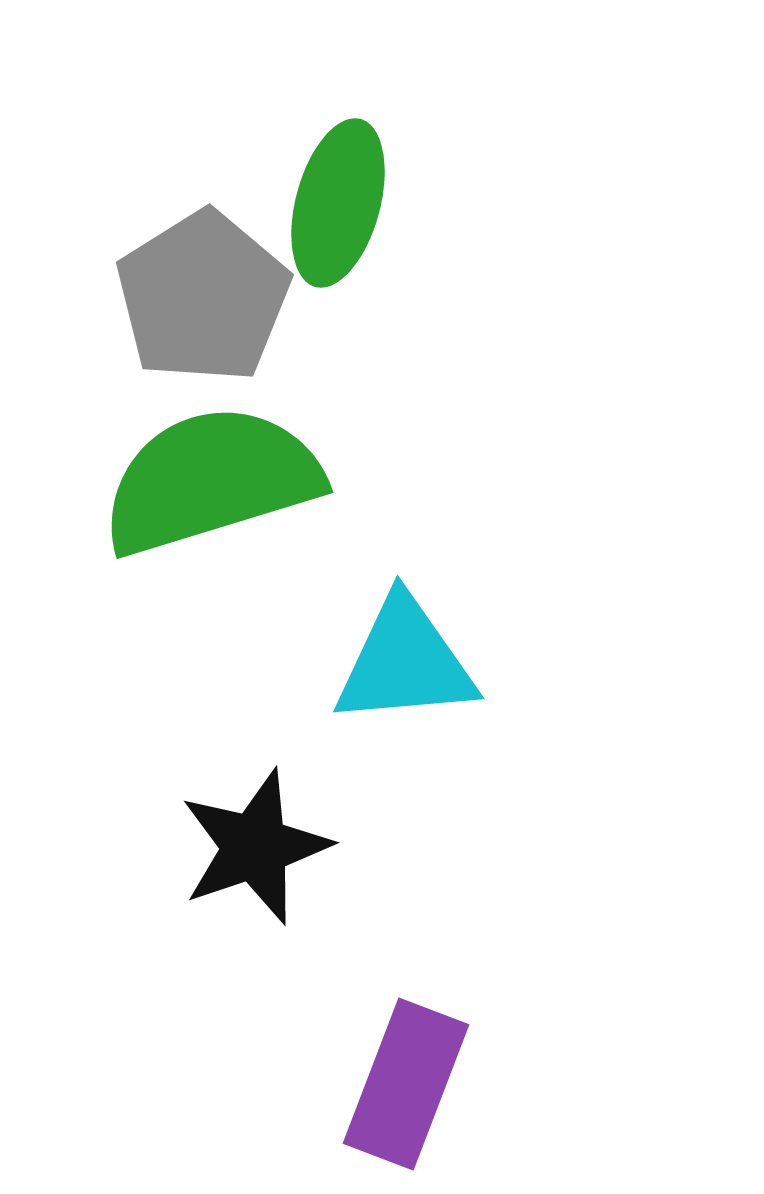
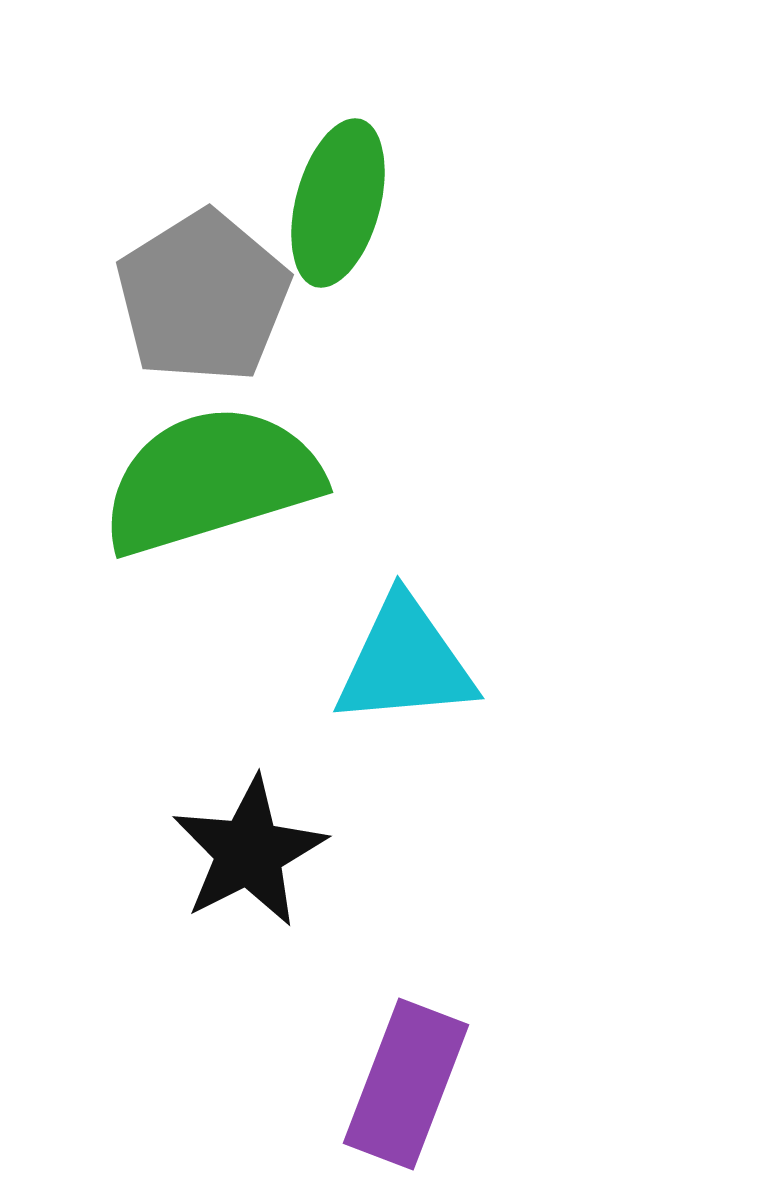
black star: moved 6 px left, 5 px down; rotated 8 degrees counterclockwise
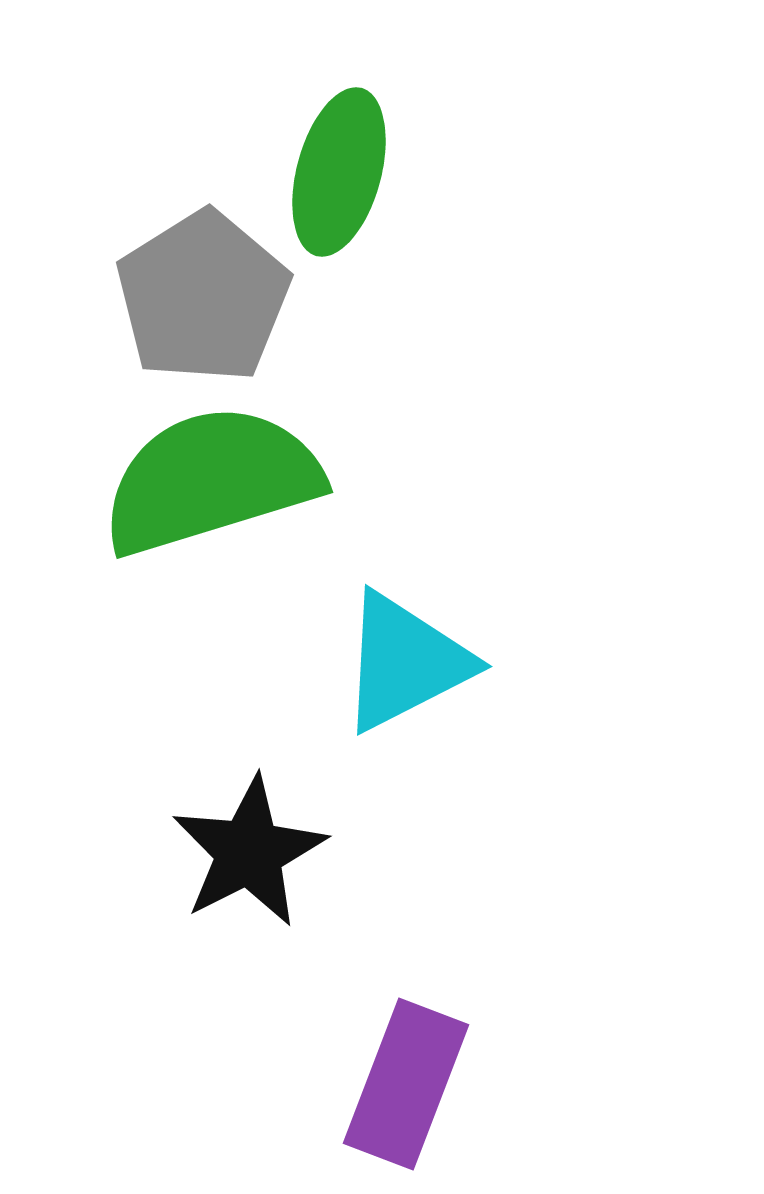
green ellipse: moved 1 px right, 31 px up
cyan triangle: rotated 22 degrees counterclockwise
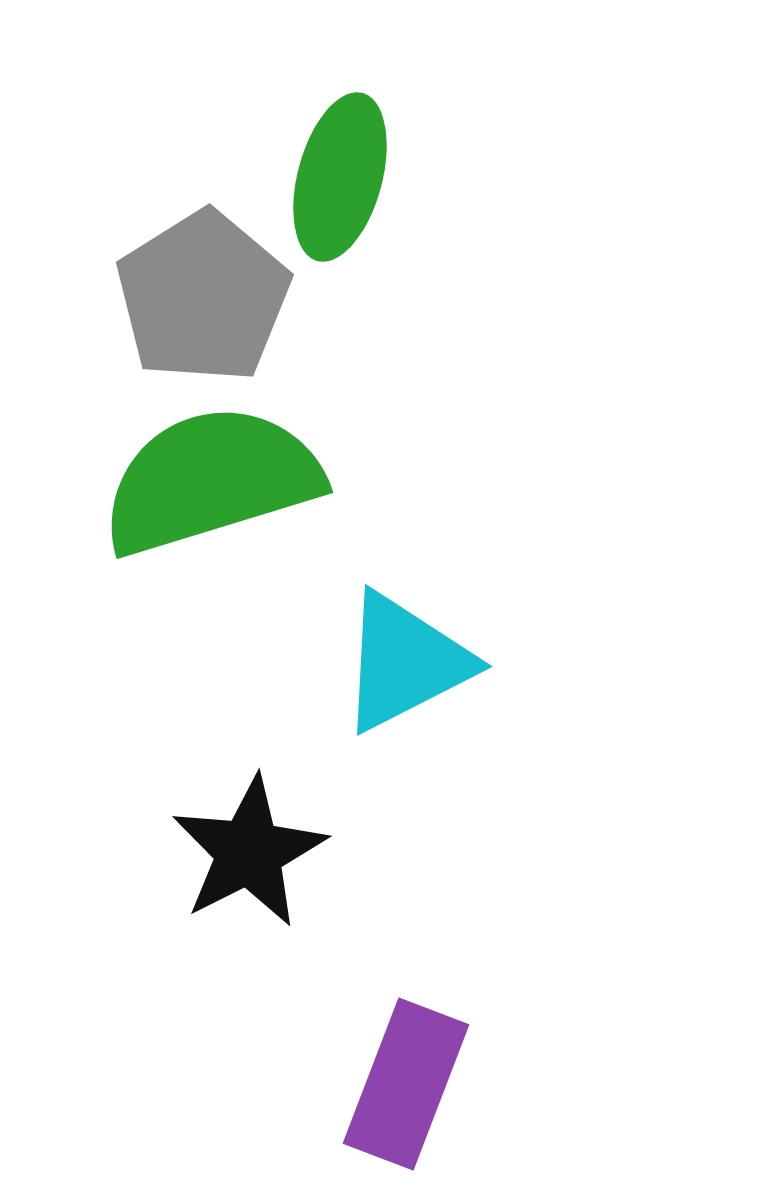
green ellipse: moved 1 px right, 5 px down
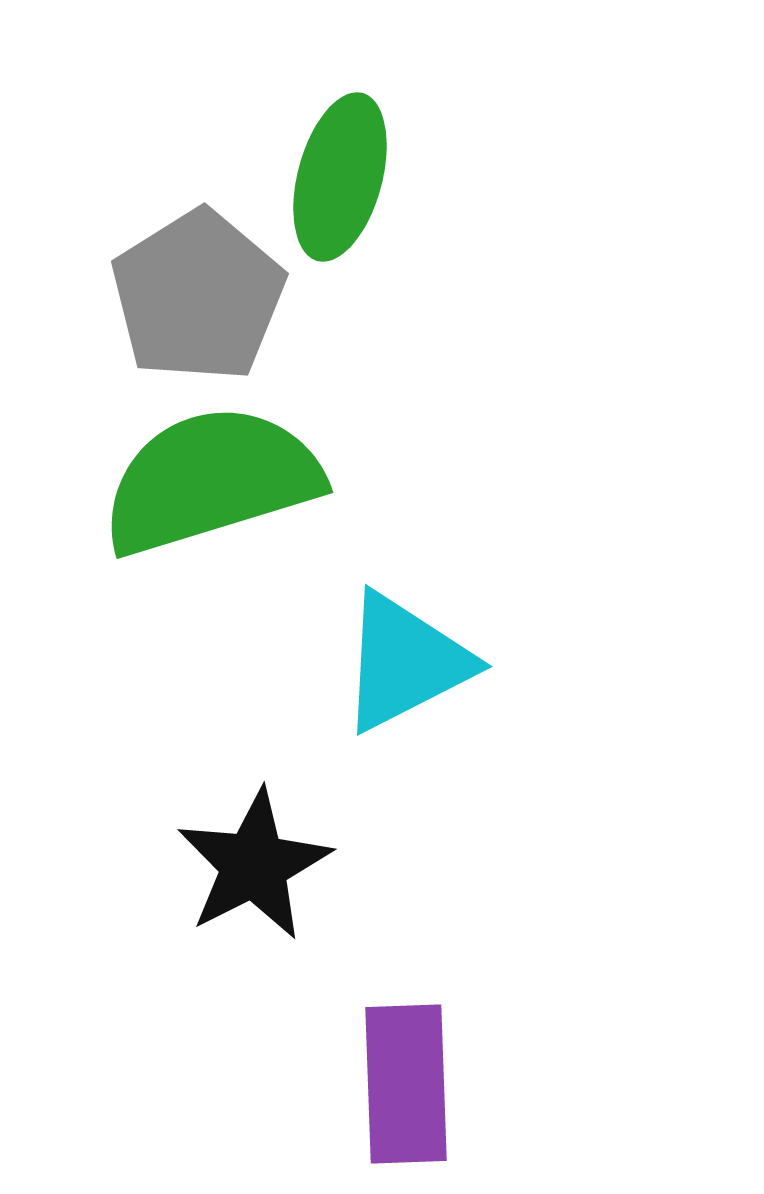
gray pentagon: moved 5 px left, 1 px up
black star: moved 5 px right, 13 px down
purple rectangle: rotated 23 degrees counterclockwise
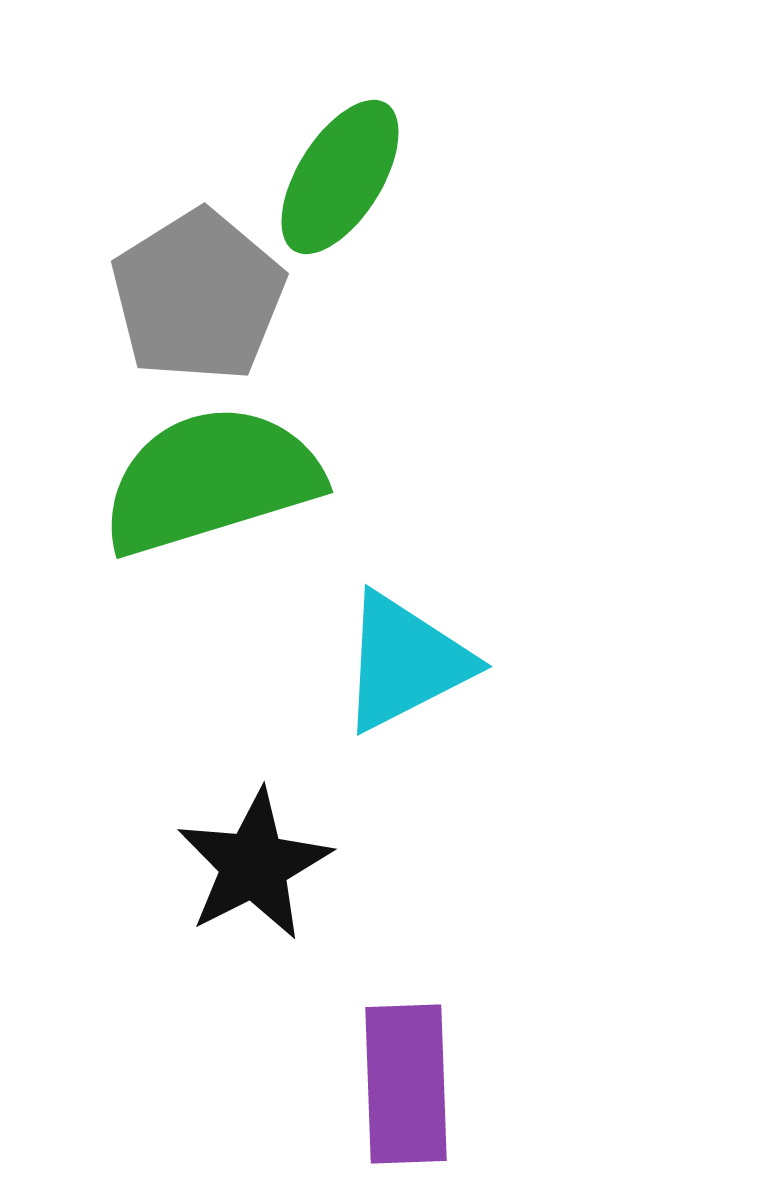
green ellipse: rotated 17 degrees clockwise
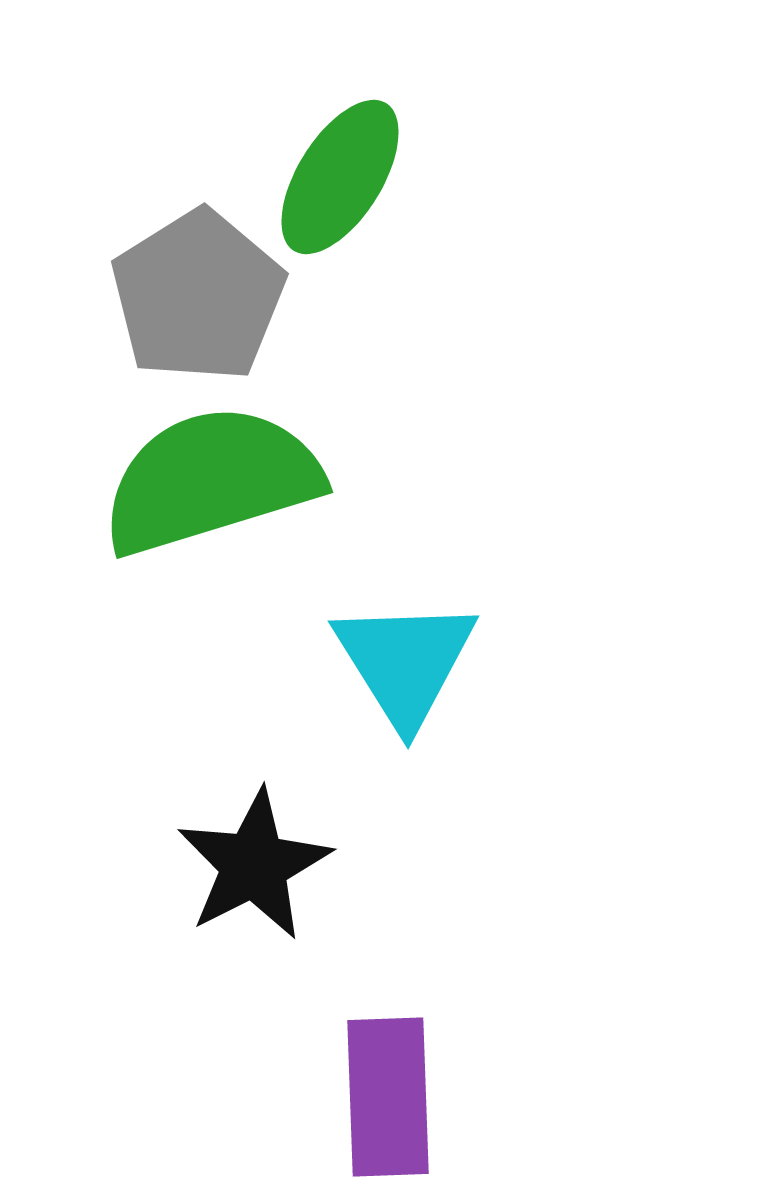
cyan triangle: rotated 35 degrees counterclockwise
purple rectangle: moved 18 px left, 13 px down
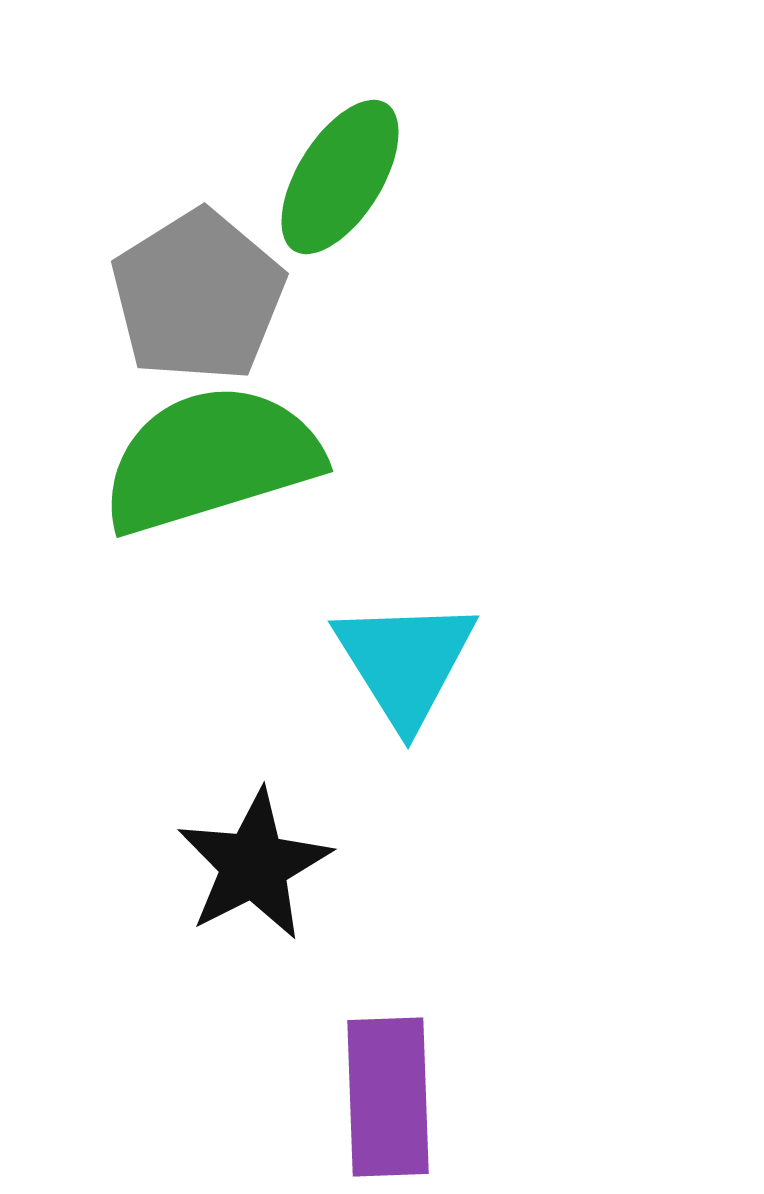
green semicircle: moved 21 px up
